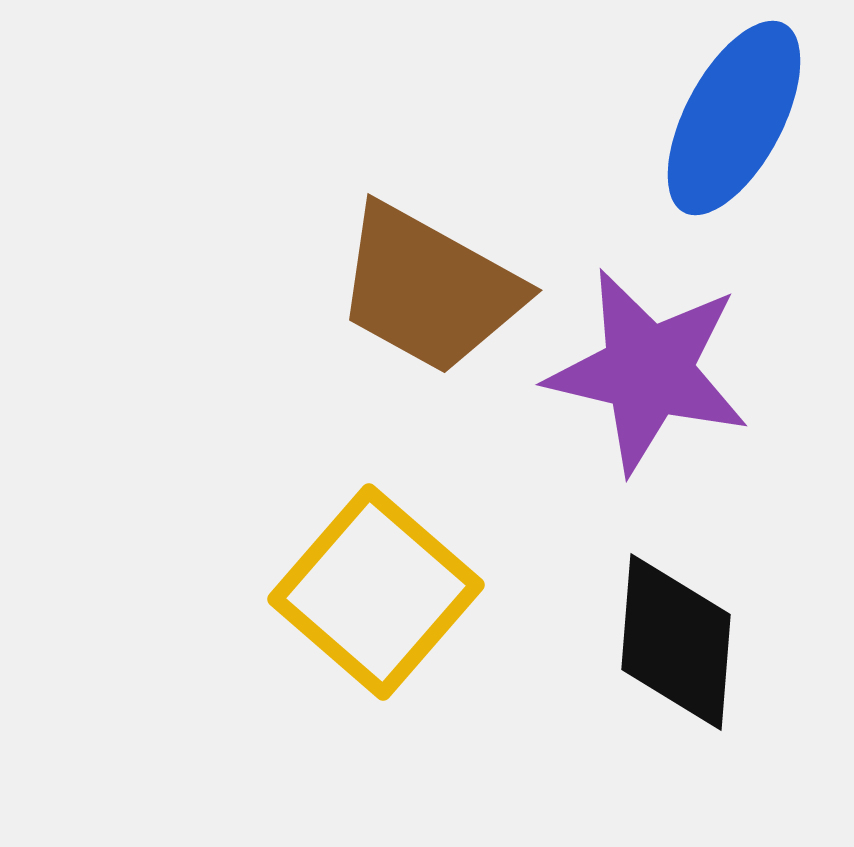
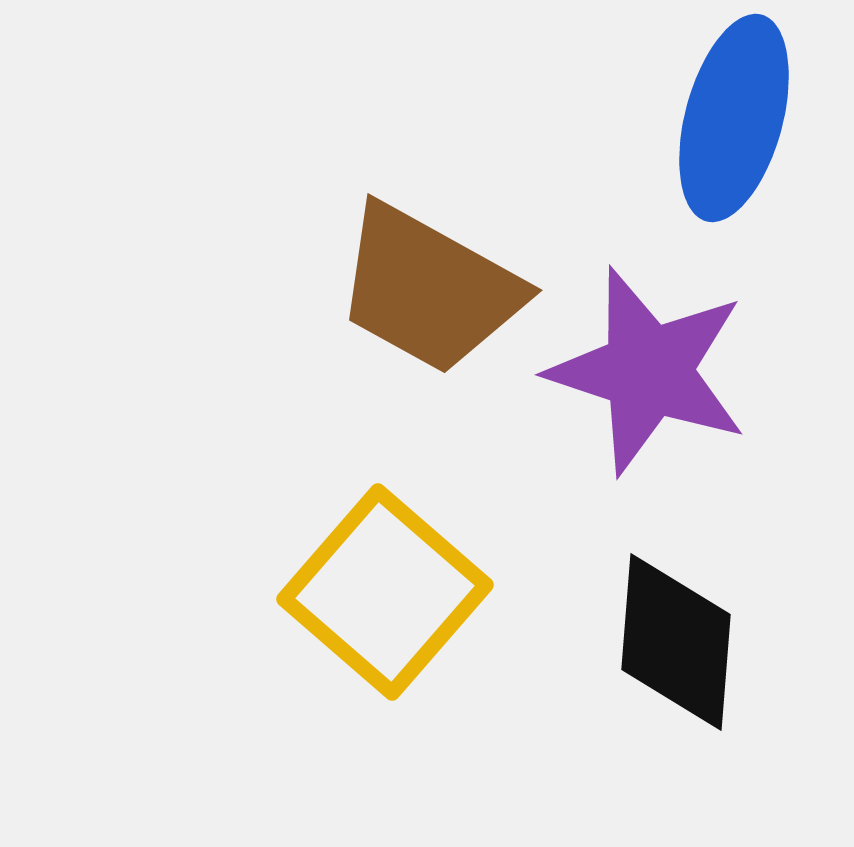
blue ellipse: rotated 13 degrees counterclockwise
purple star: rotated 5 degrees clockwise
yellow square: moved 9 px right
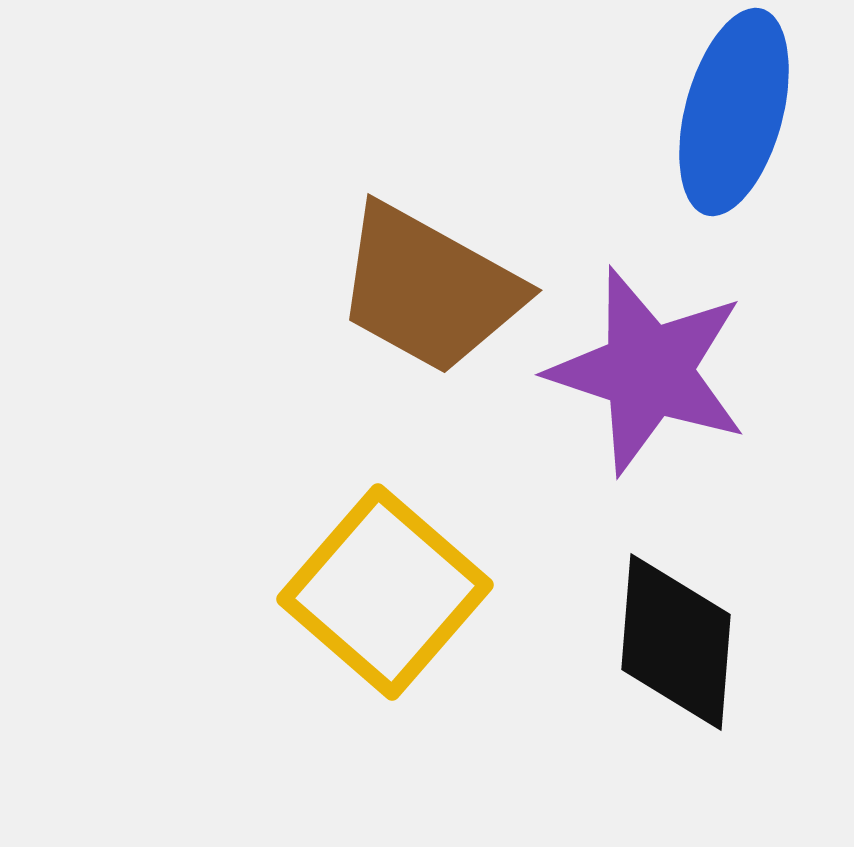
blue ellipse: moved 6 px up
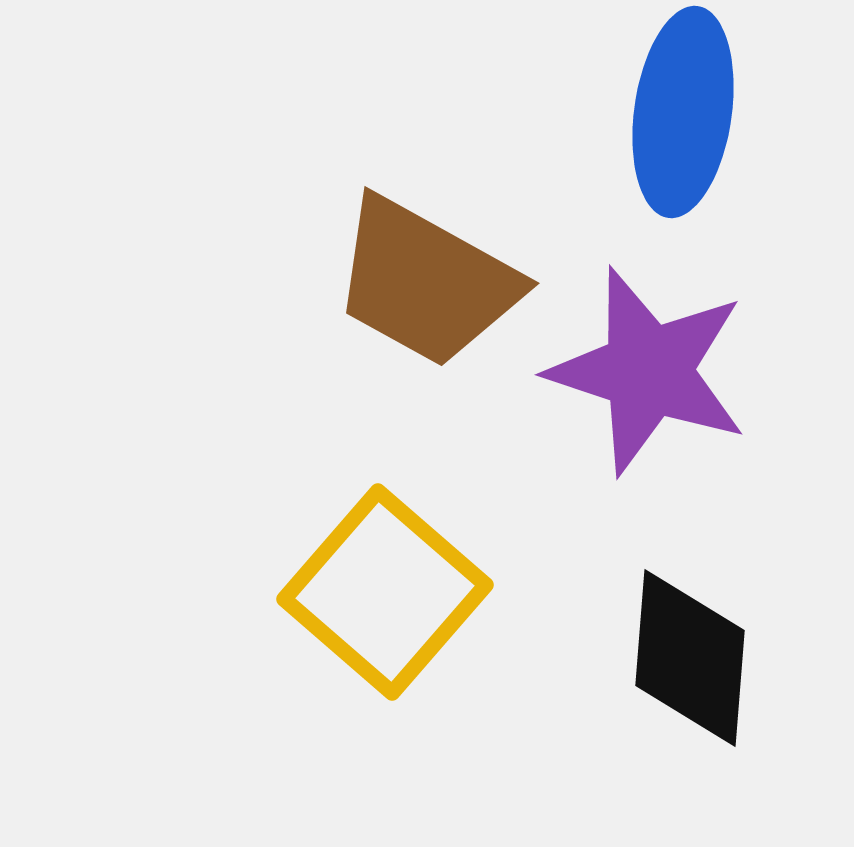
blue ellipse: moved 51 px left; rotated 7 degrees counterclockwise
brown trapezoid: moved 3 px left, 7 px up
black diamond: moved 14 px right, 16 px down
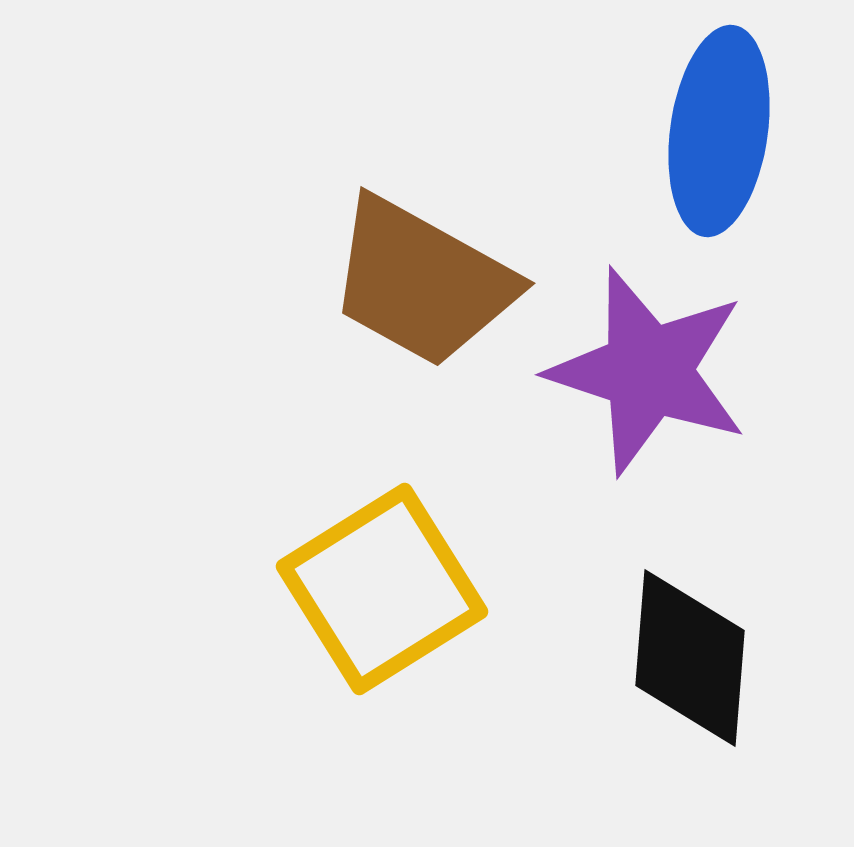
blue ellipse: moved 36 px right, 19 px down
brown trapezoid: moved 4 px left
yellow square: moved 3 px left, 3 px up; rotated 17 degrees clockwise
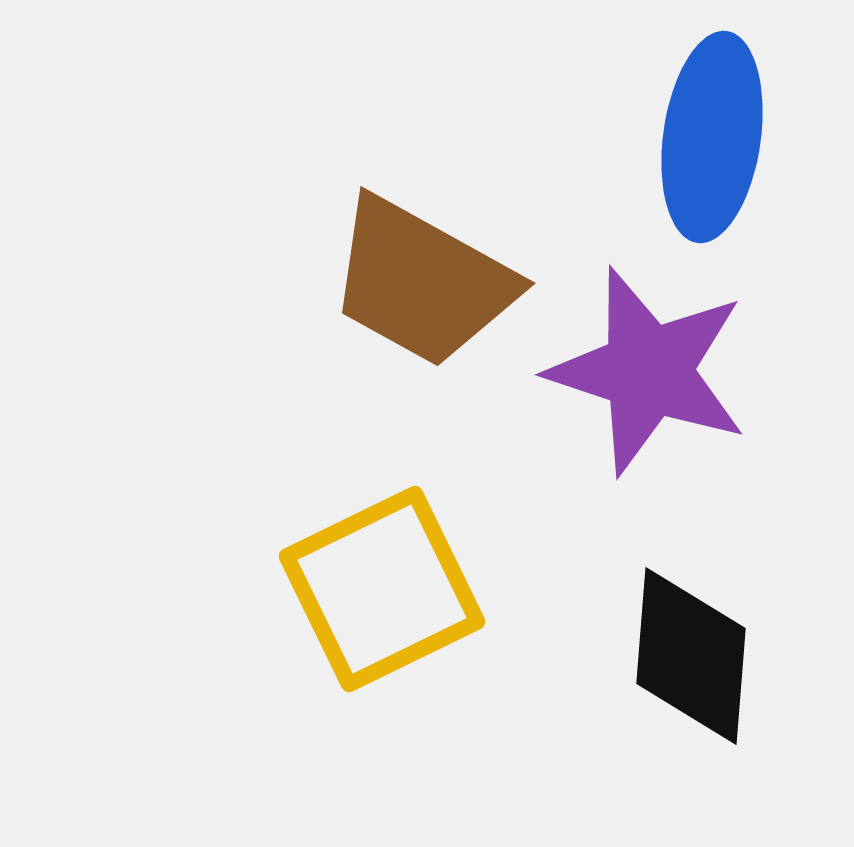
blue ellipse: moved 7 px left, 6 px down
yellow square: rotated 6 degrees clockwise
black diamond: moved 1 px right, 2 px up
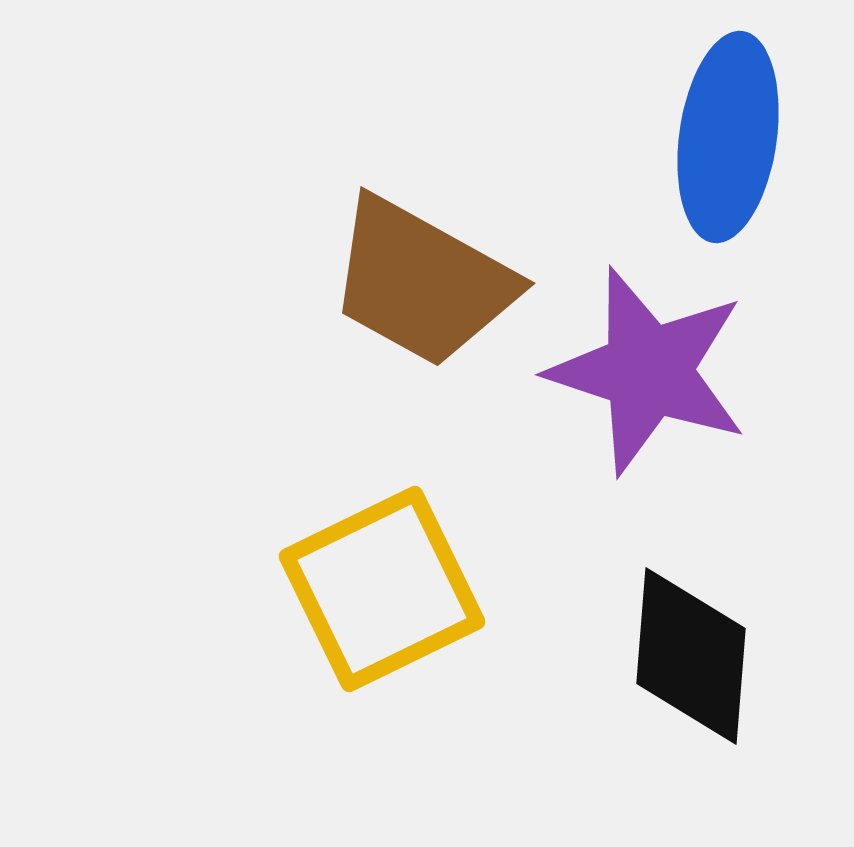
blue ellipse: moved 16 px right
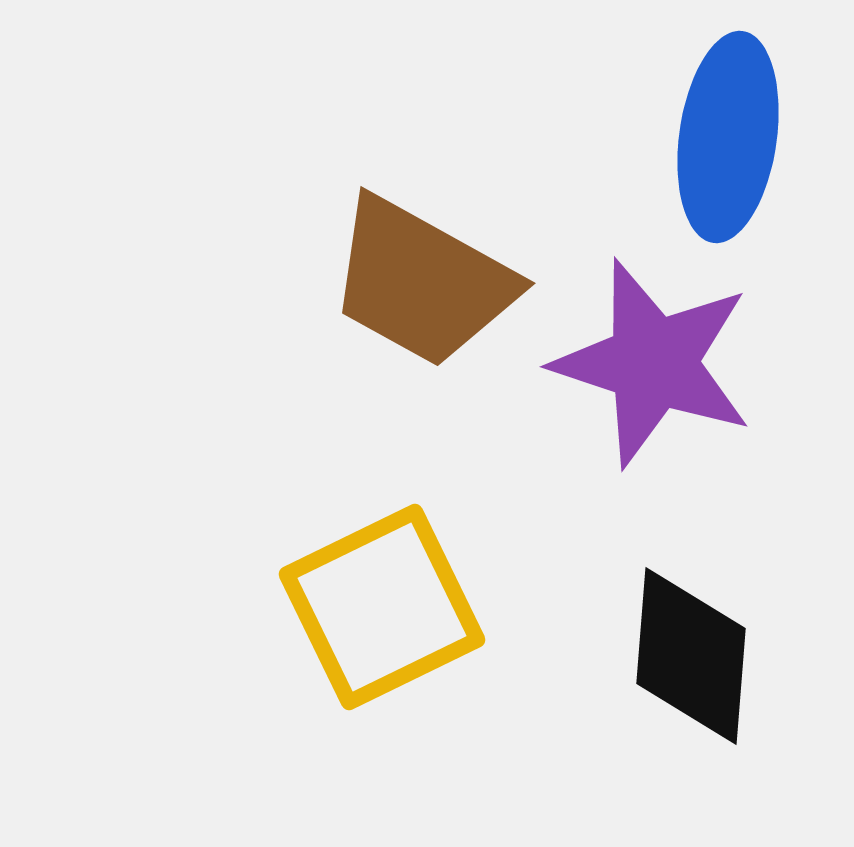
purple star: moved 5 px right, 8 px up
yellow square: moved 18 px down
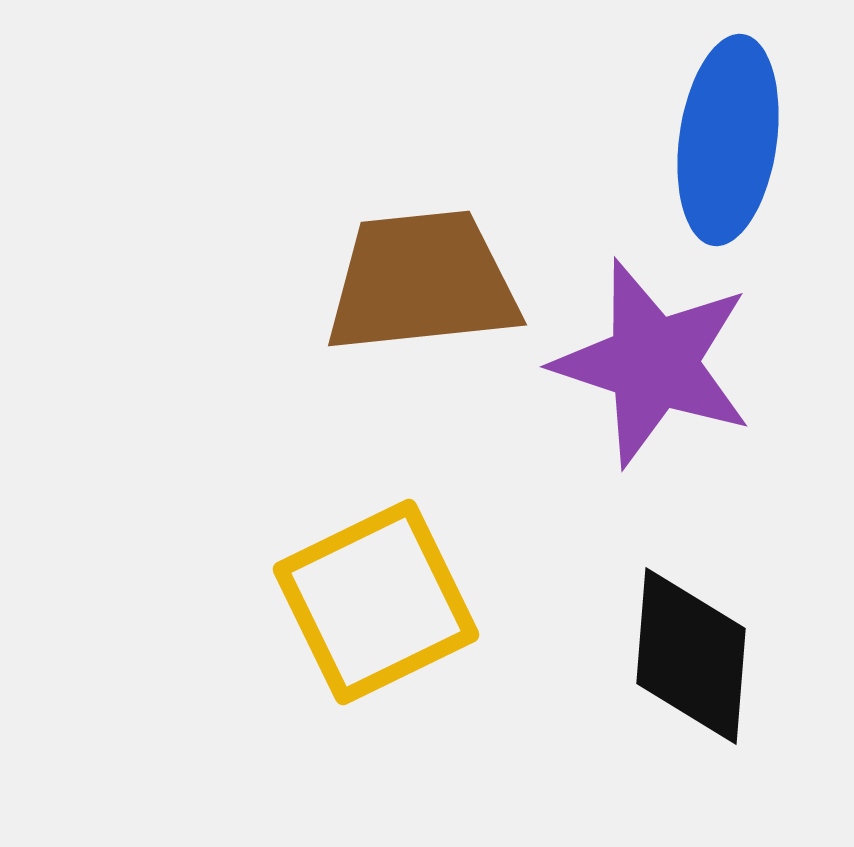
blue ellipse: moved 3 px down
brown trapezoid: rotated 145 degrees clockwise
yellow square: moved 6 px left, 5 px up
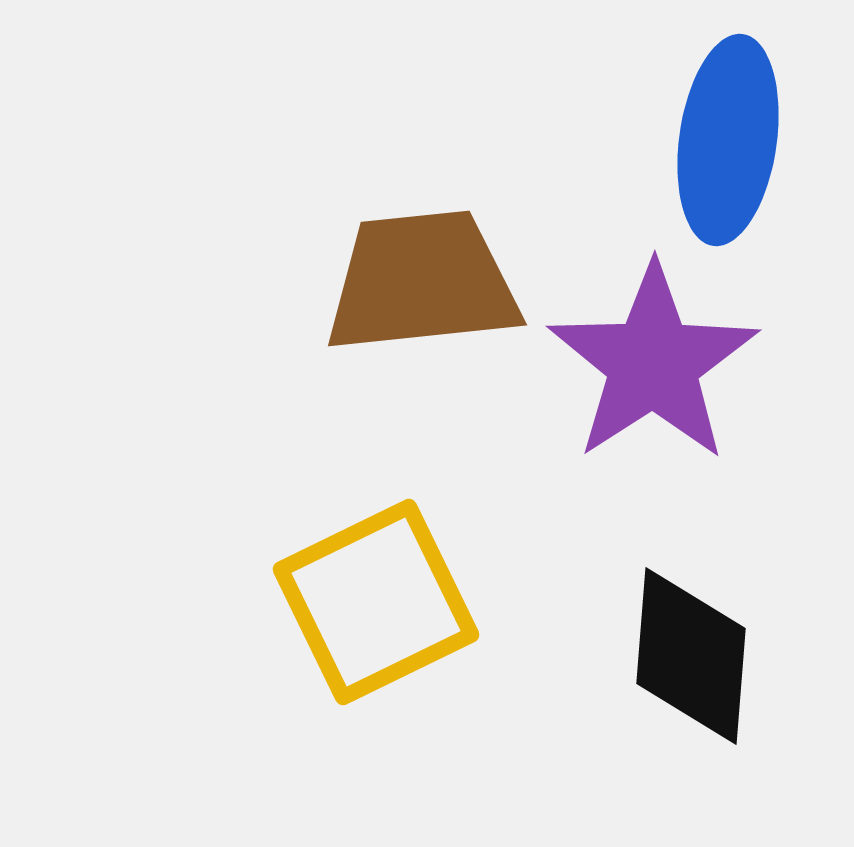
purple star: rotated 21 degrees clockwise
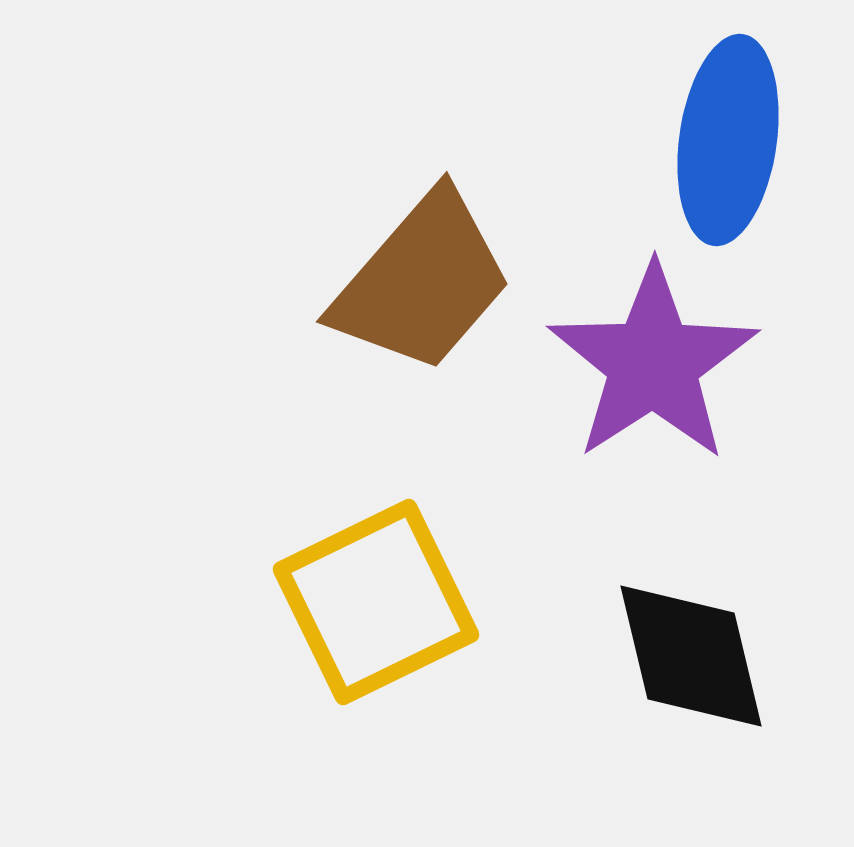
brown trapezoid: rotated 137 degrees clockwise
black diamond: rotated 18 degrees counterclockwise
